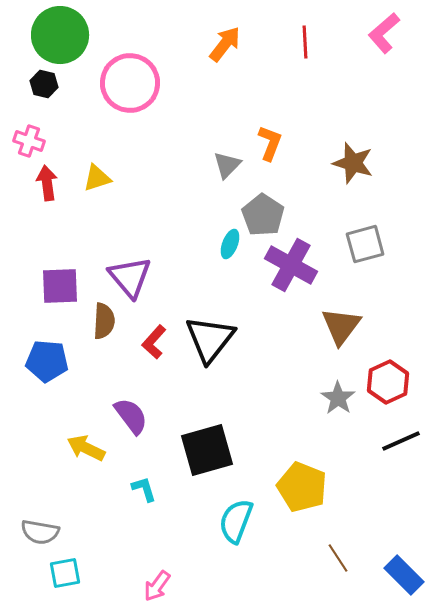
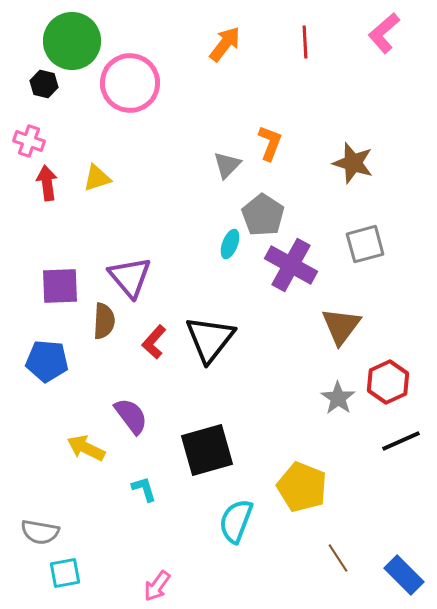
green circle: moved 12 px right, 6 px down
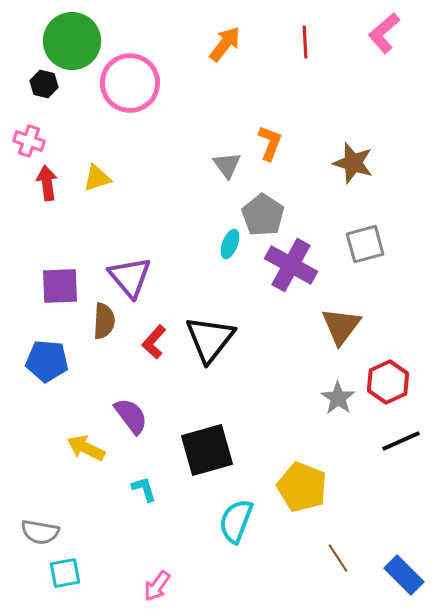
gray triangle: rotated 20 degrees counterclockwise
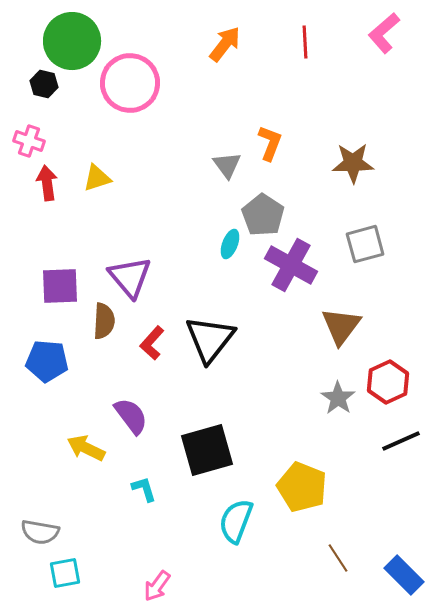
brown star: rotated 18 degrees counterclockwise
red L-shape: moved 2 px left, 1 px down
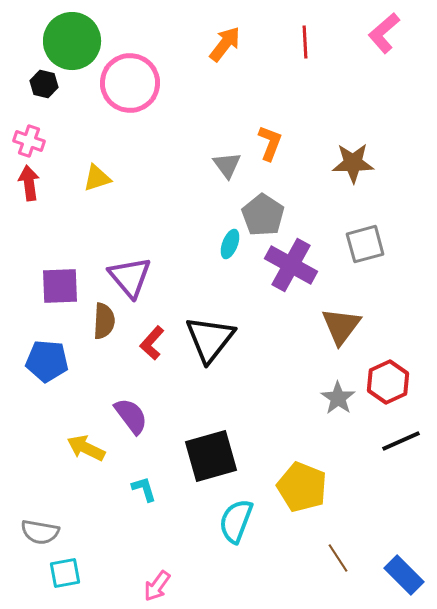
red arrow: moved 18 px left
black square: moved 4 px right, 6 px down
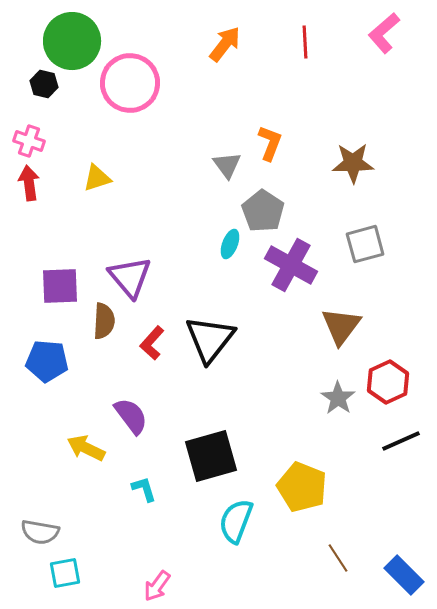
gray pentagon: moved 4 px up
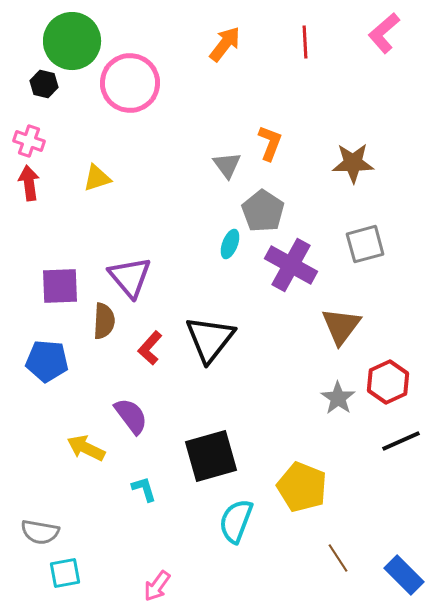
red L-shape: moved 2 px left, 5 px down
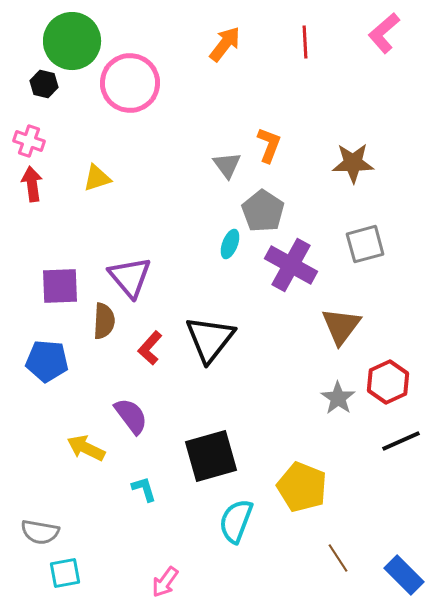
orange L-shape: moved 1 px left, 2 px down
red arrow: moved 3 px right, 1 px down
pink arrow: moved 8 px right, 4 px up
